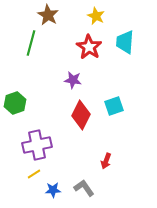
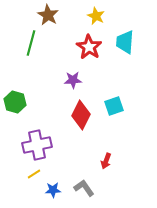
purple star: rotated 12 degrees counterclockwise
green hexagon: moved 1 px up; rotated 25 degrees counterclockwise
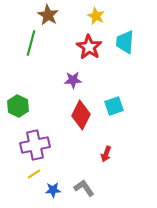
green hexagon: moved 3 px right, 4 px down; rotated 10 degrees clockwise
purple cross: moved 2 px left
red arrow: moved 7 px up
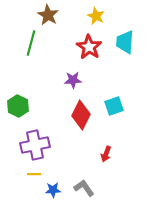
yellow line: rotated 32 degrees clockwise
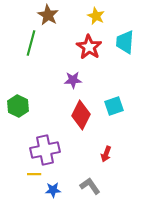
purple cross: moved 10 px right, 5 px down
gray L-shape: moved 6 px right, 2 px up
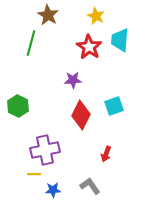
cyan trapezoid: moved 5 px left, 2 px up
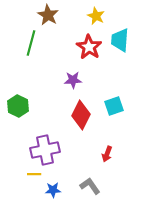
red arrow: moved 1 px right
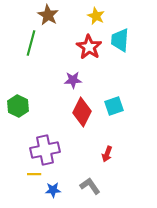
red diamond: moved 1 px right, 3 px up
